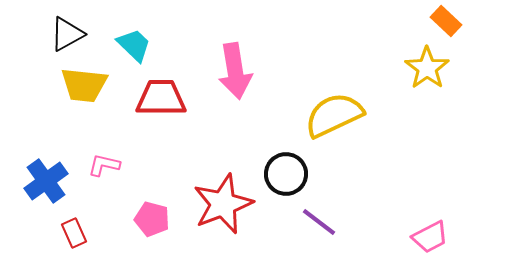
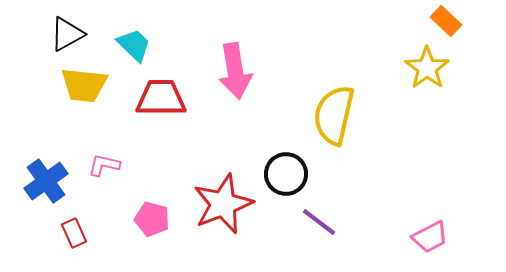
yellow semicircle: rotated 52 degrees counterclockwise
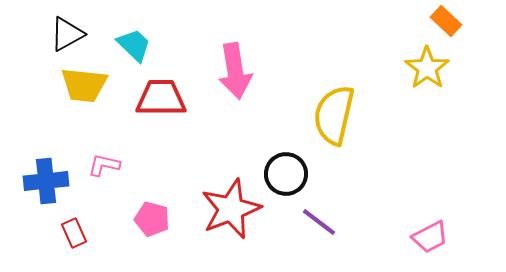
blue cross: rotated 30 degrees clockwise
red star: moved 8 px right, 5 px down
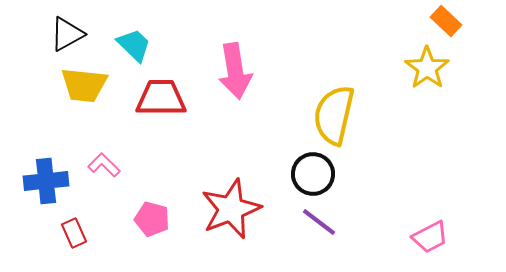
pink L-shape: rotated 32 degrees clockwise
black circle: moved 27 px right
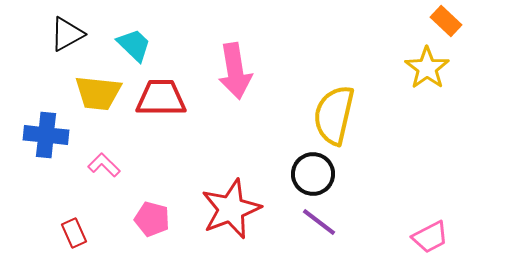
yellow trapezoid: moved 14 px right, 8 px down
blue cross: moved 46 px up; rotated 12 degrees clockwise
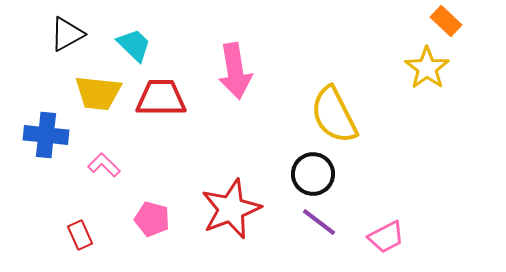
yellow semicircle: rotated 40 degrees counterclockwise
red rectangle: moved 6 px right, 2 px down
pink trapezoid: moved 44 px left
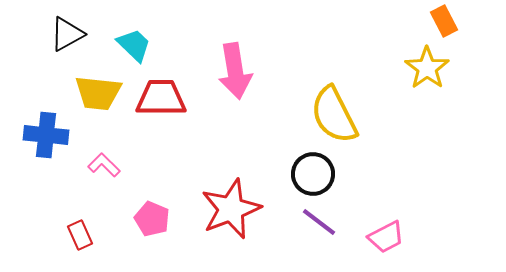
orange rectangle: moved 2 px left; rotated 20 degrees clockwise
pink pentagon: rotated 8 degrees clockwise
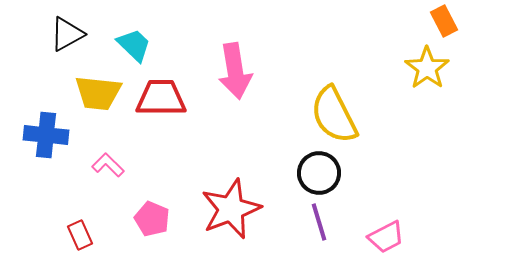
pink L-shape: moved 4 px right
black circle: moved 6 px right, 1 px up
purple line: rotated 36 degrees clockwise
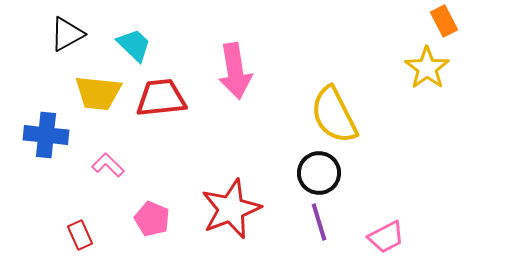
red trapezoid: rotated 6 degrees counterclockwise
